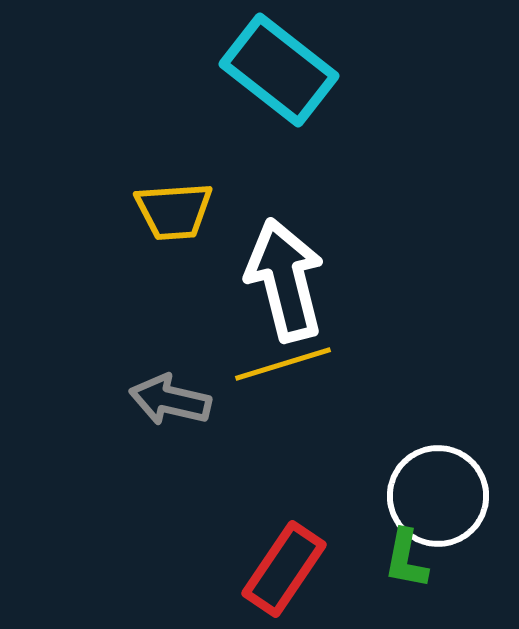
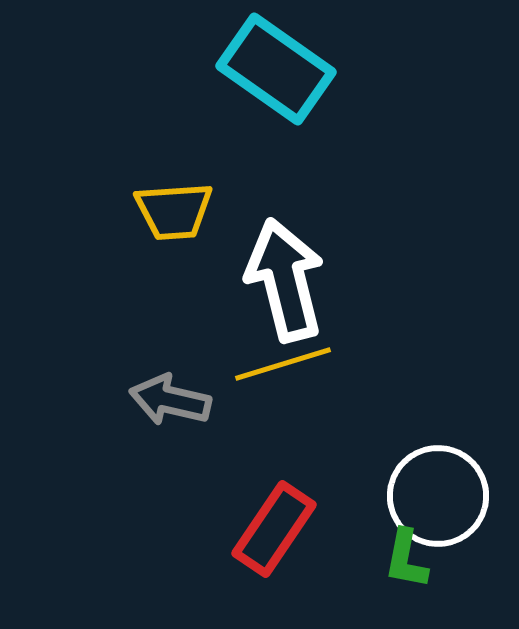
cyan rectangle: moved 3 px left, 1 px up; rotated 3 degrees counterclockwise
red rectangle: moved 10 px left, 40 px up
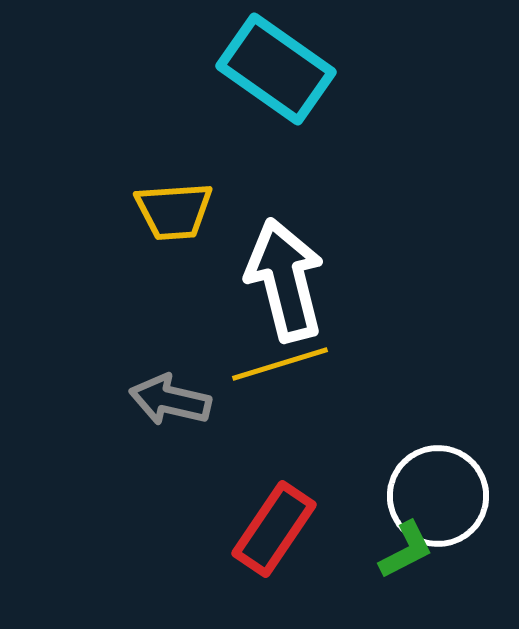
yellow line: moved 3 px left
green L-shape: moved 9 px up; rotated 128 degrees counterclockwise
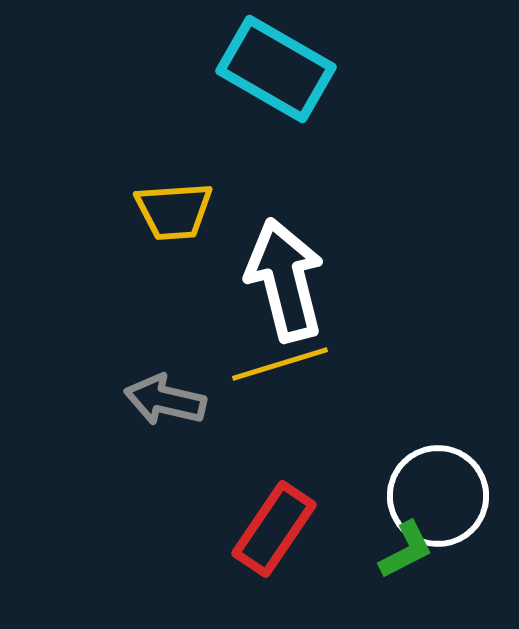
cyan rectangle: rotated 5 degrees counterclockwise
gray arrow: moved 5 px left
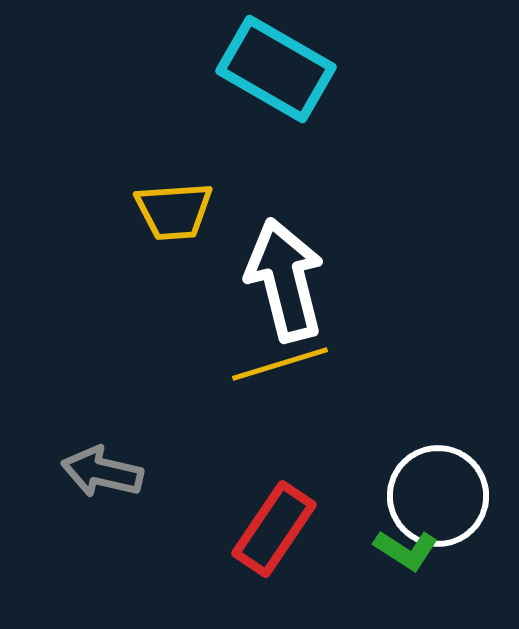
gray arrow: moved 63 px left, 72 px down
green L-shape: rotated 60 degrees clockwise
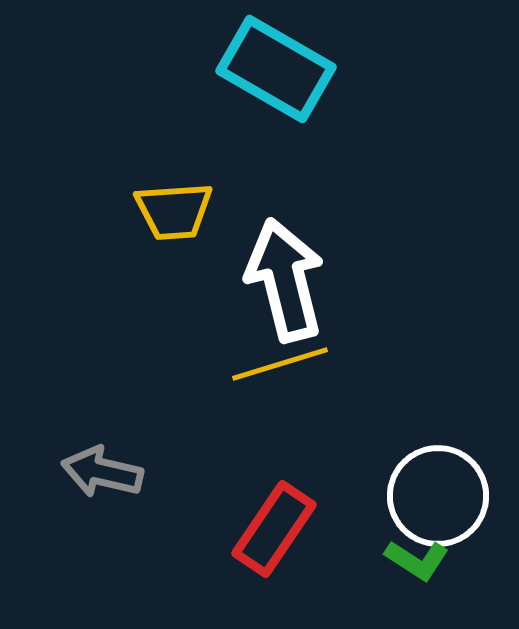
green L-shape: moved 11 px right, 10 px down
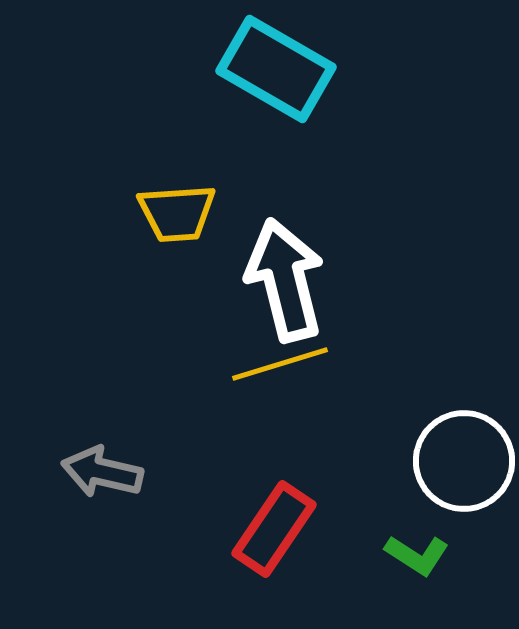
yellow trapezoid: moved 3 px right, 2 px down
white circle: moved 26 px right, 35 px up
green L-shape: moved 5 px up
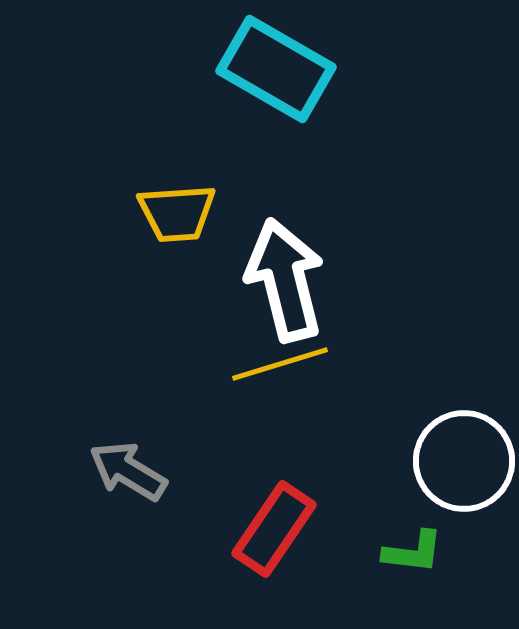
gray arrow: moved 26 px right, 1 px up; rotated 18 degrees clockwise
green L-shape: moved 4 px left, 3 px up; rotated 26 degrees counterclockwise
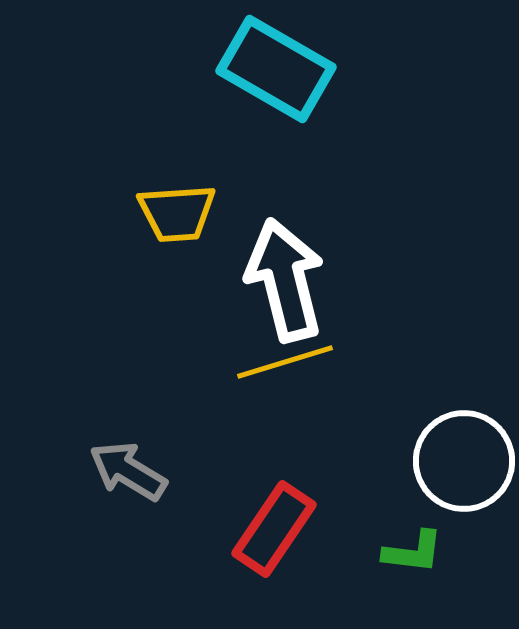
yellow line: moved 5 px right, 2 px up
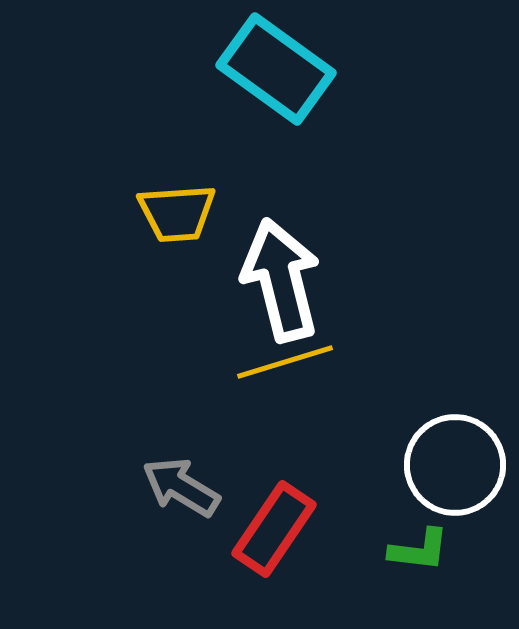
cyan rectangle: rotated 6 degrees clockwise
white arrow: moved 4 px left
white circle: moved 9 px left, 4 px down
gray arrow: moved 53 px right, 16 px down
green L-shape: moved 6 px right, 2 px up
